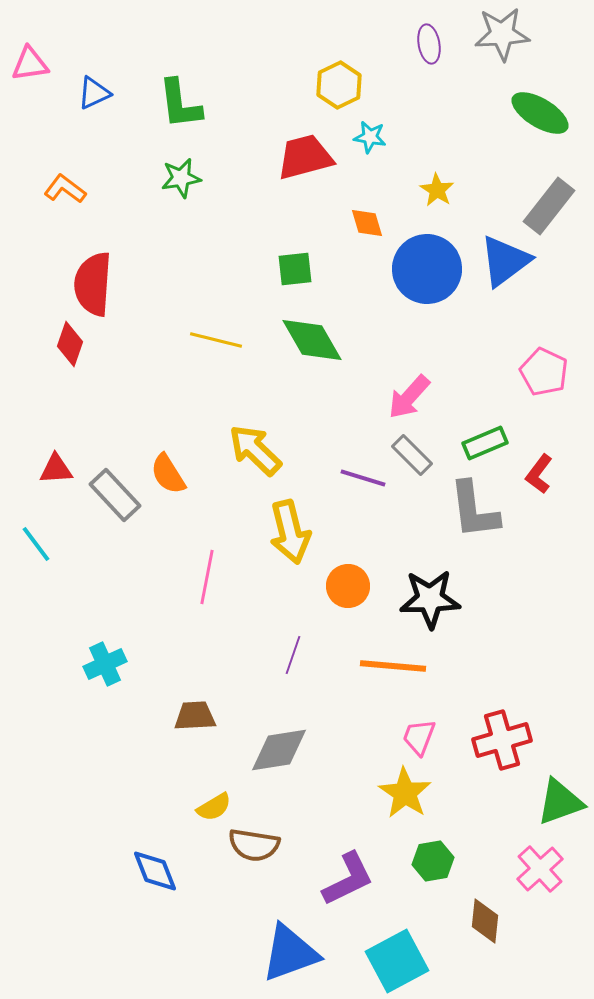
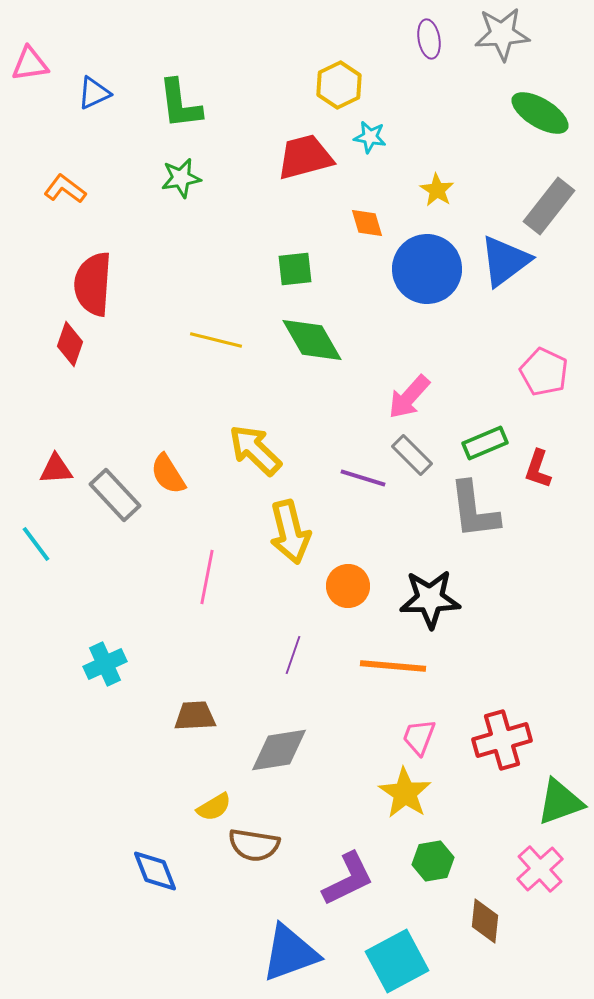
purple ellipse at (429, 44): moved 5 px up
red L-shape at (539, 474): moved 1 px left, 5 px up; rotated 18 degrees counterclockwise
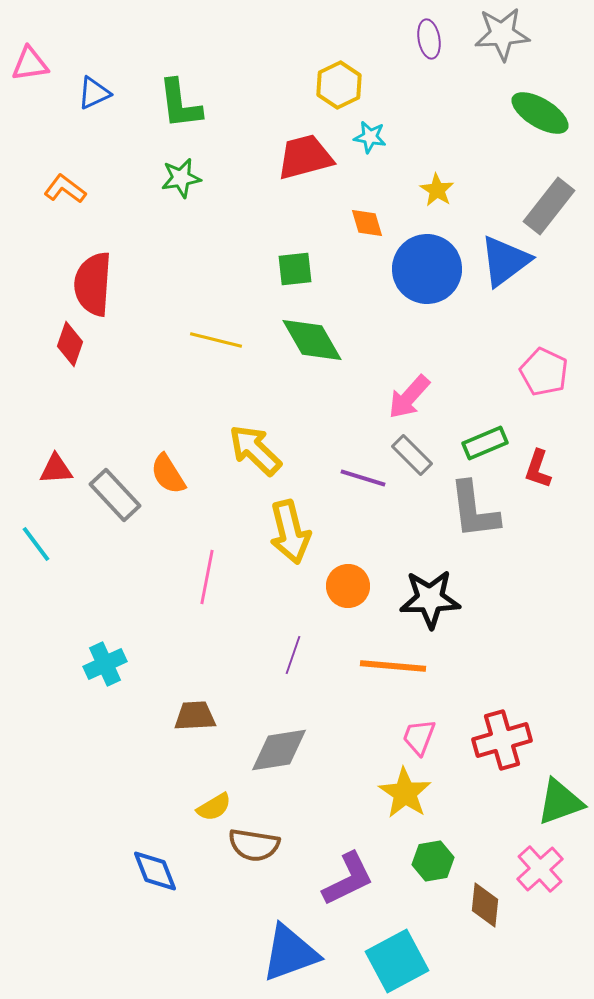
brown diamond at (485, 921): moved 16 px up
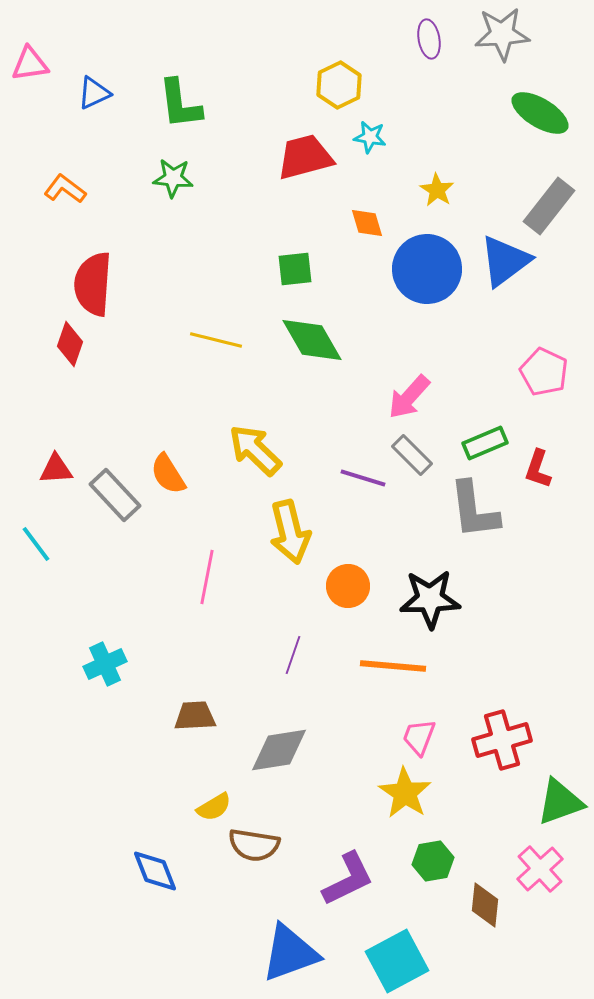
green star at (181, 178): moved 8 px left; rotated 15 degrees clockwise
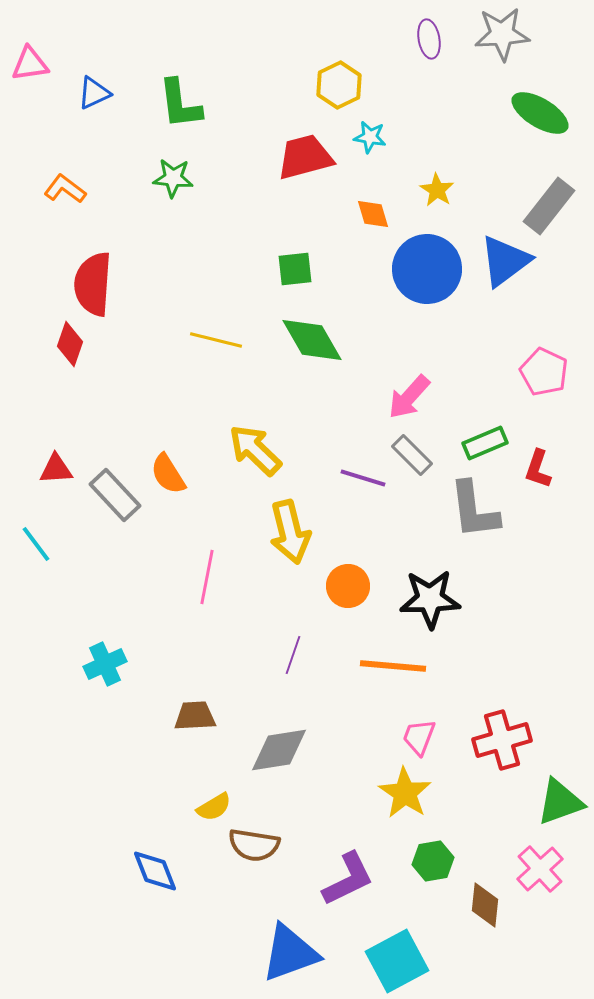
orange diamond at (367, 223): moved 6 px right, 9 px up
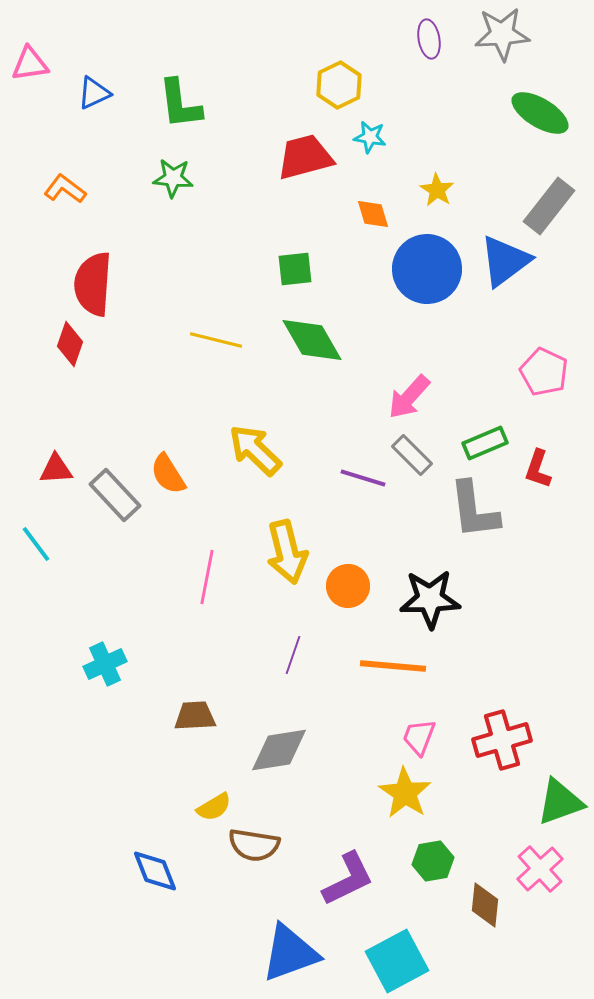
yellow arrow at (290, 532): moved 3 px left, 20 px down
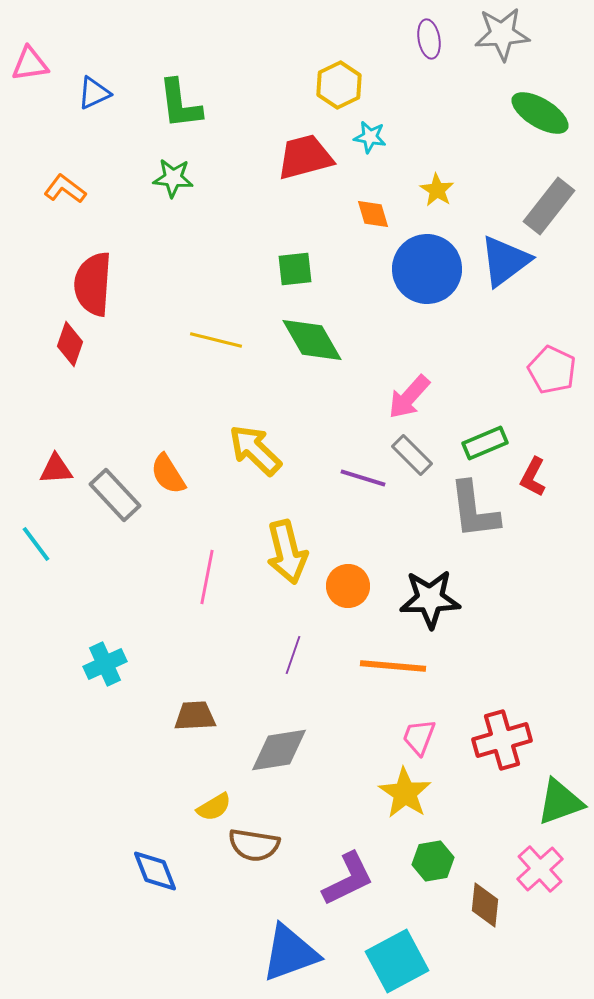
pink pentagon at (544, 372): moved 8 px right, 2 px up
red L-shape at (538, 469): moved 5 px left, 8 px down; rotated 9 degrees clockwise
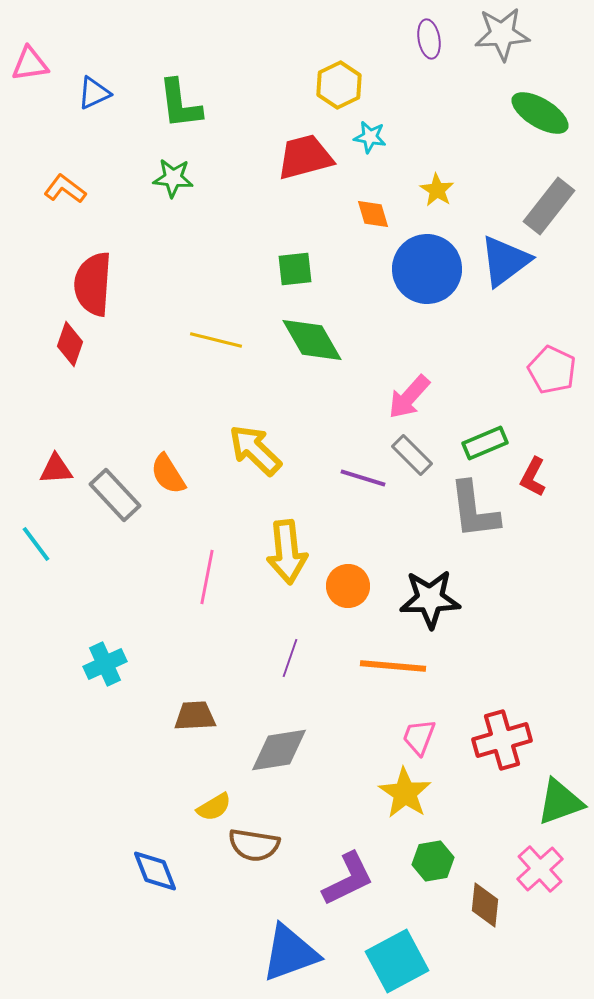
yellow arrow at (287, 552): rotated 8 degrees clockwise
purple line at (293, 655): moved 3 px left, 3 px down
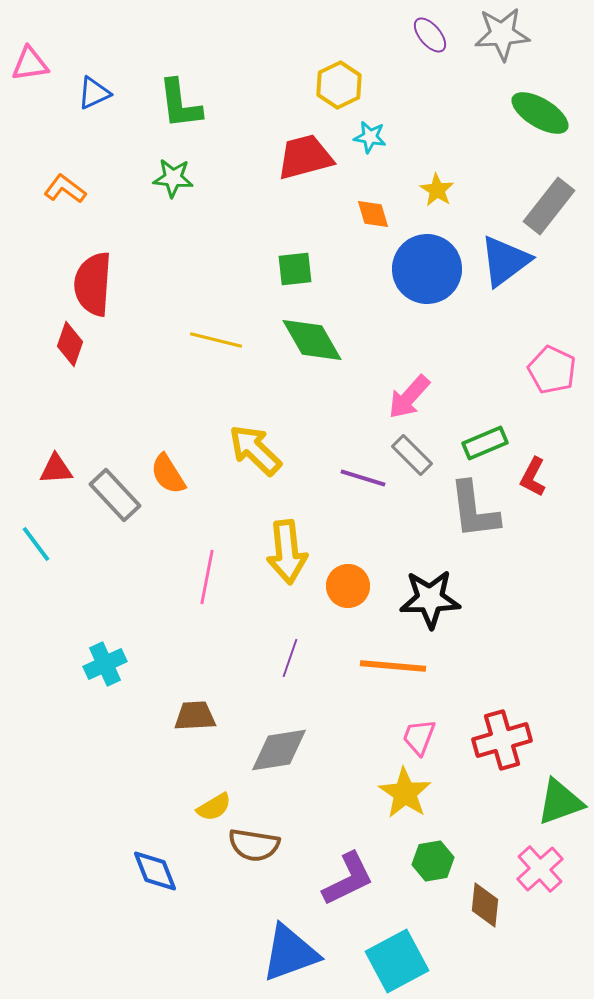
purple ellipse at (429, 39): moved 1 px right, 4 px up; rotated 30 degrees counterclockwise
